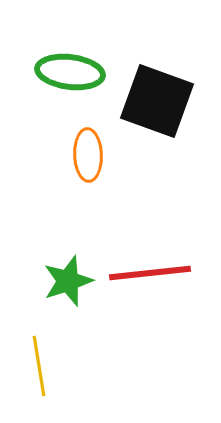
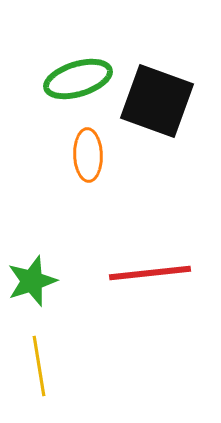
green ellipse: moved 8 px right, 7 px down; rotated 24 degrees counterclockwise
green star: moved 36 px left
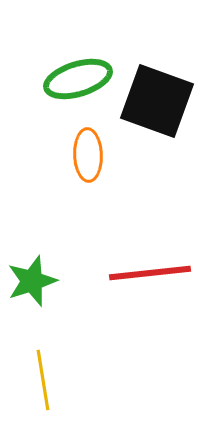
yellow line: moved 4 px right, 14 px down
